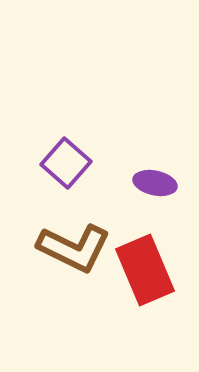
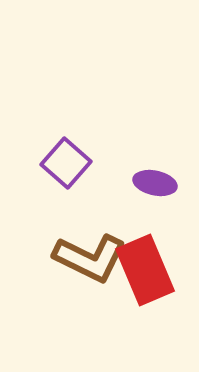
brown L-shape: moved 16 px right, 10 px down
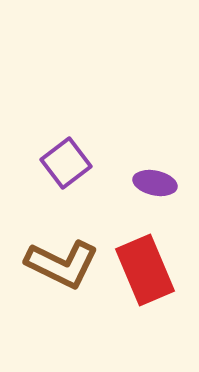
purple square: rotated 12 degrees clockwise
brown L-shape: moved 28 px left, 6 px down
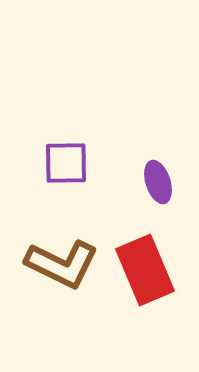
purple square: rotated 36 degrees clockwise
purple ellipse: moved 3 px right, 1 px up; rotated 60 degrees clockwise
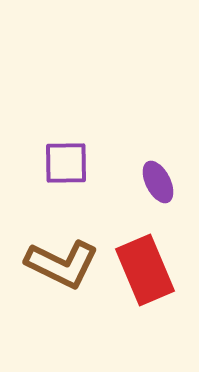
purple ellipse: rotated 9 degrees counterclockwise
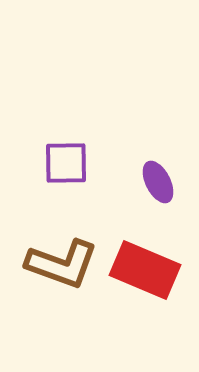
brown L-shape: rotated 6 degrees counterclockwise
red rectangle: rotated 44 degrees counterclockwise
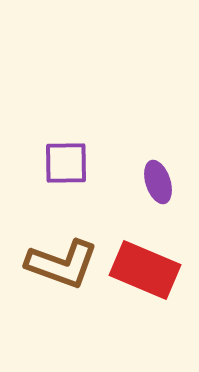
purple ellipse: rotated 9 degrees clockwise
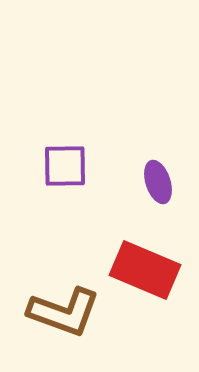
purple square: moved 1 px left, 3 px down
brown L-shape: moved 2 px right, 48 px down
